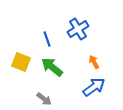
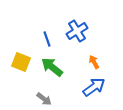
blue cross: moved 1 px left, 2 px down
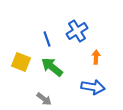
orange arrow: moved 2 px right, 5 px up; rotated 32 degrees clockwise
blue arrow: moved 1 px left; rotated 45 degrees clockwise
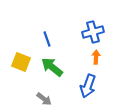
blue cross: moved 16 px right, 1 px down; rotated 15 degrees clockwise
blue arrow: moved 5 px left, 1 px up; rotated 100 degrees clockwise
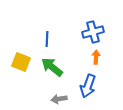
blue line: rotated 21 degrees clockwise
gray arrow: moved 15 px right; rotated 133 degrees clockwise
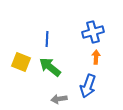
green arrow: moved 2 px left
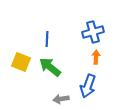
gray arrow: moved 2 px right
